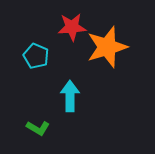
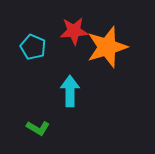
red star: moved 2 px right, 4 px down
cyan pentagon: moved 3 px left, 9 px up
cyan arrow: moved 5 px up
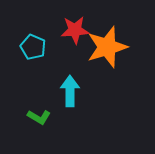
red star: moved 1 px right, 1 px up
green L-shape: moved 1 px right, 11 px up
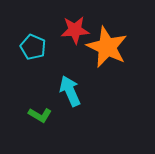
orange star: rotated 30 degrees counterclockwise
cyan arrow: rotated 24 degrees counterclockwise
green L-shape: moved 1 px right, 2 px up
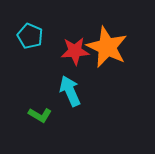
red star: moved 21 px down
cyan pentagon: moved 3 px left, 11 px up
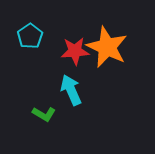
cyan pentagon: rotated 15 degrees clockwise
cyan arrow: moved 1 px right, 1 px up
green L-shape: moved 4 px right, 1 px up
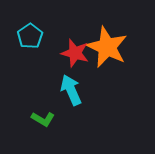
red star: moved 2 px down; rotated 20 degrees clockwise
green L-shape: moved 1 px left, 5 px down
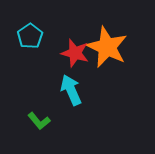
green L-shape: moved 4 px left, 2 px down; rotated 20 degrees clockwise
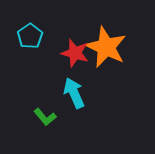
orange star: moved 1 px left
cyan arrow: moved 3 px right, 3 px down
green L-shape: moved 6 px right, 4 px up
